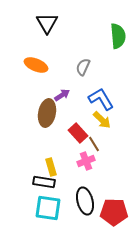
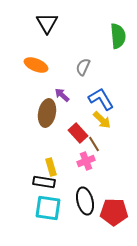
purple arrow: rotated 105 degrees counterclockwise
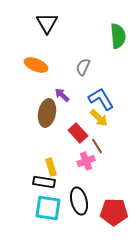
yellow arrow: moved 3 px left, 2 px up
brown line: moved 3 px right, 2 px down
black ellipse: moved 6 px left
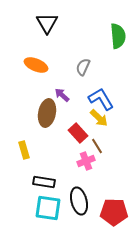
yellow rectangle: moved 27 px left, 17 px up
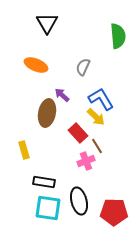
yellow arrow: moved 3 px left, 1 px up
